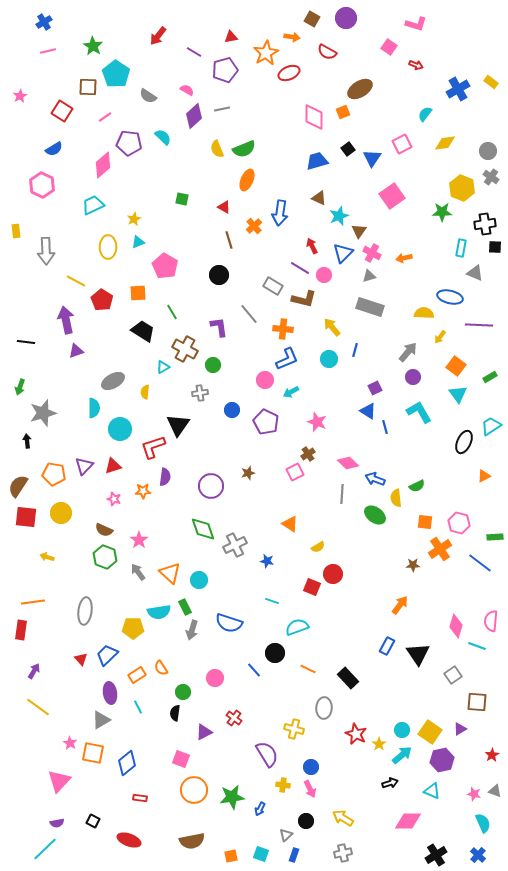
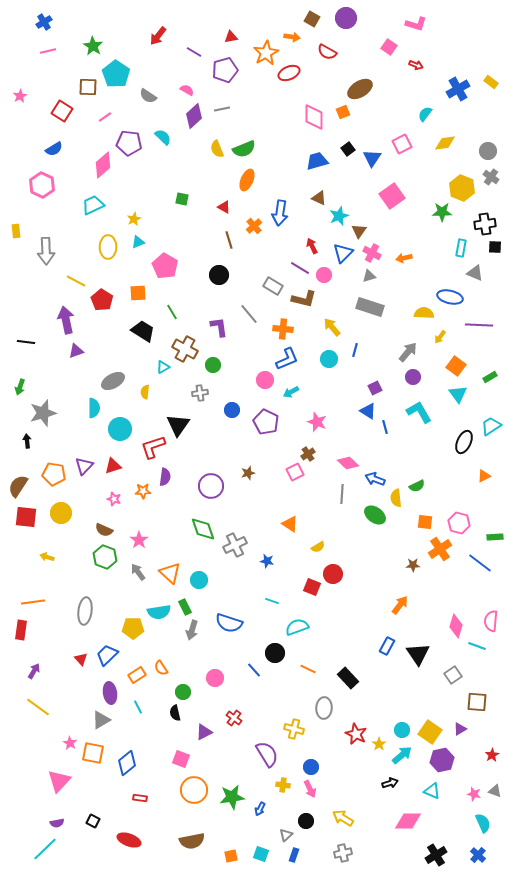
black semicircle at (175, 713): rotated 21 degrees counterclockwise
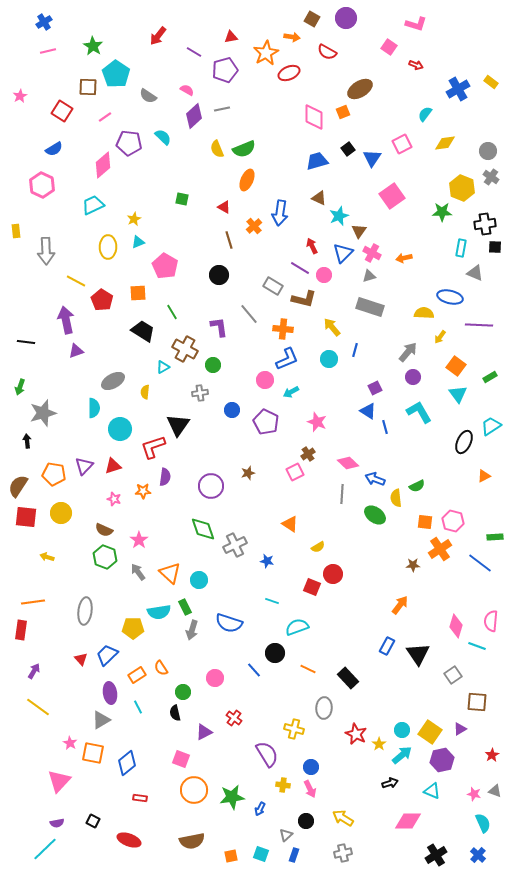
pink hexagon at (459, 523): moved 6 px left, 2 px up
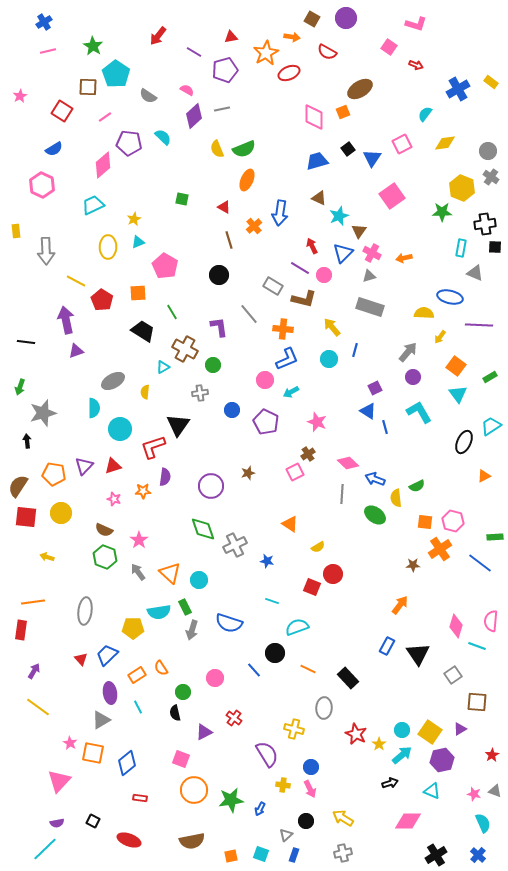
green star at (232, 797): moved 1 px left, 3 px down
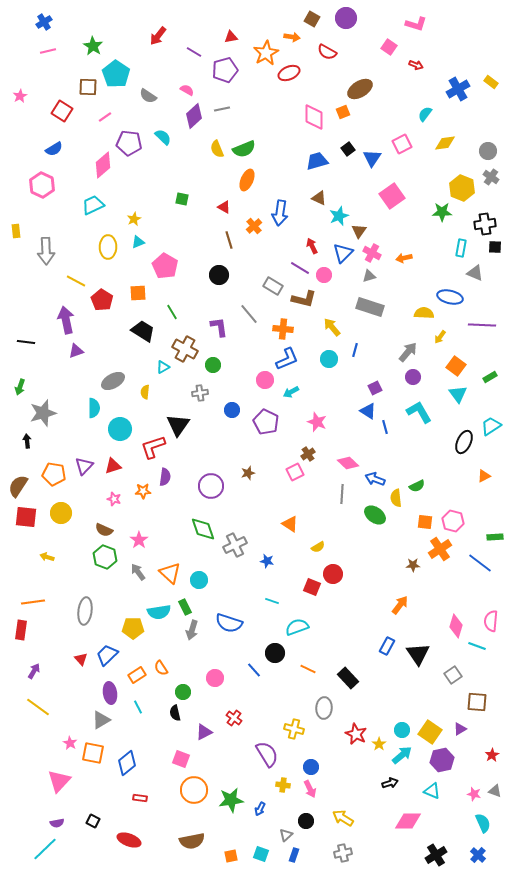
purple line at (479, 325): moved 3 px right
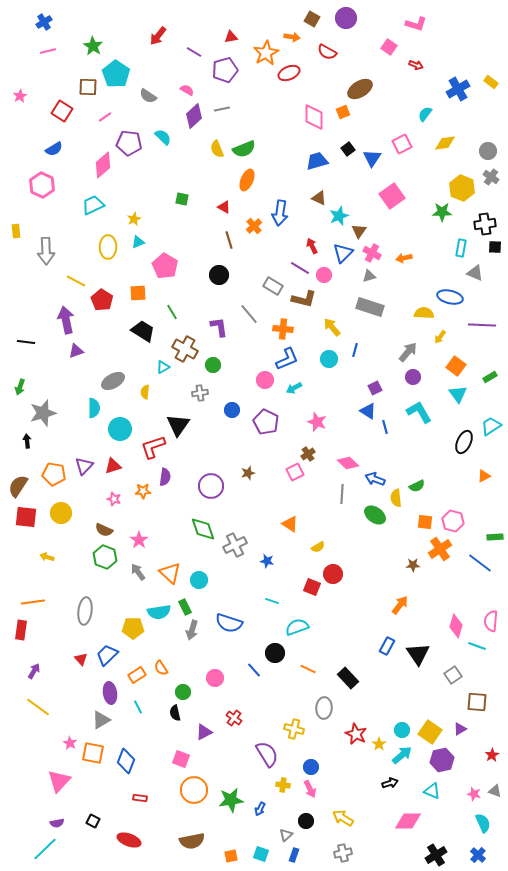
cyan arrow at (291, 392): moved 3 px right, 4 px up
blue diamond at (127, 763): moved 1 px left, 2 px up; rotated 30 degrees counterclockwise
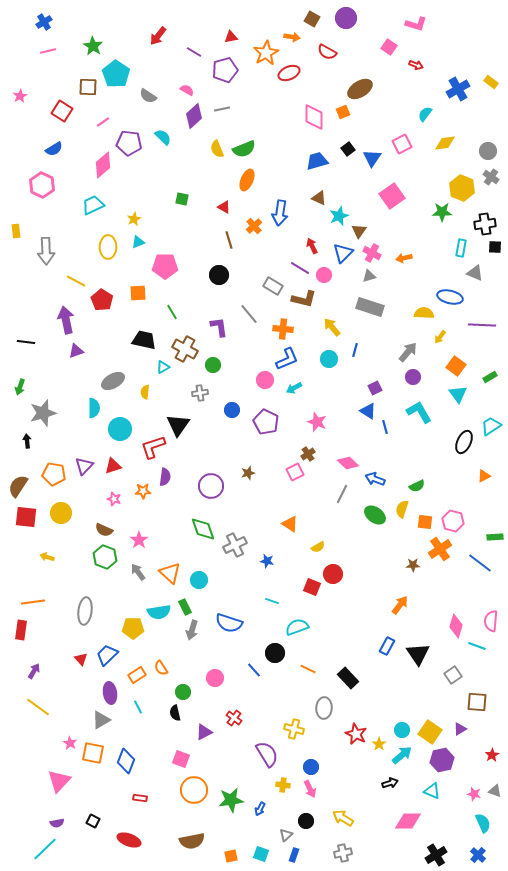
pink line at (105, 117): moved 2 px left, 5 px down
pink pentagon at (165, 266): rotated 30 degrees counterclockwise
black trapezoid at (143, 331): moved 1 px right, 9 px down; rotated 20 degrees counterclockwise
gray line at (342, 494): rotated 24 degrees clockwise
yellow semicircle at (396, 498): moved 6 px right, 11 px down; rotated 24 degrees clockwise
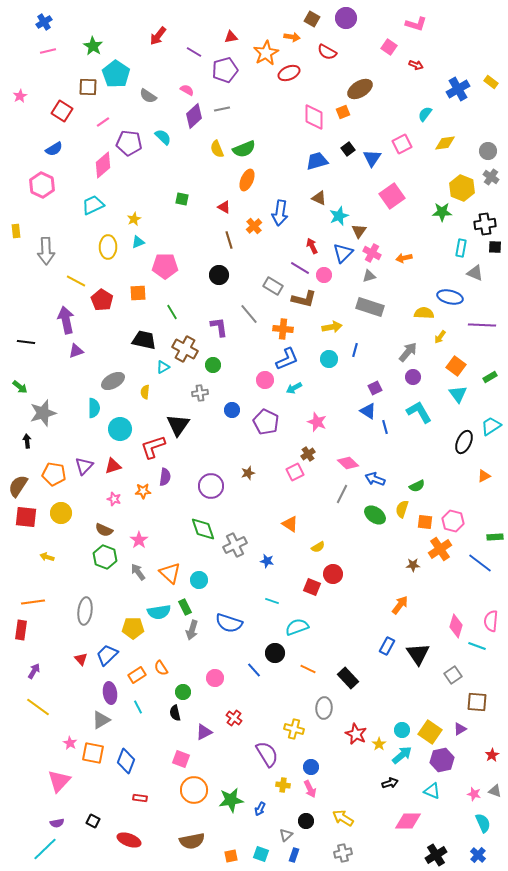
yellow arrow at (332, 327): rotated 120 degrees clockwise
green arrow at (20, 387): rotated 70 degrees counterclockwise
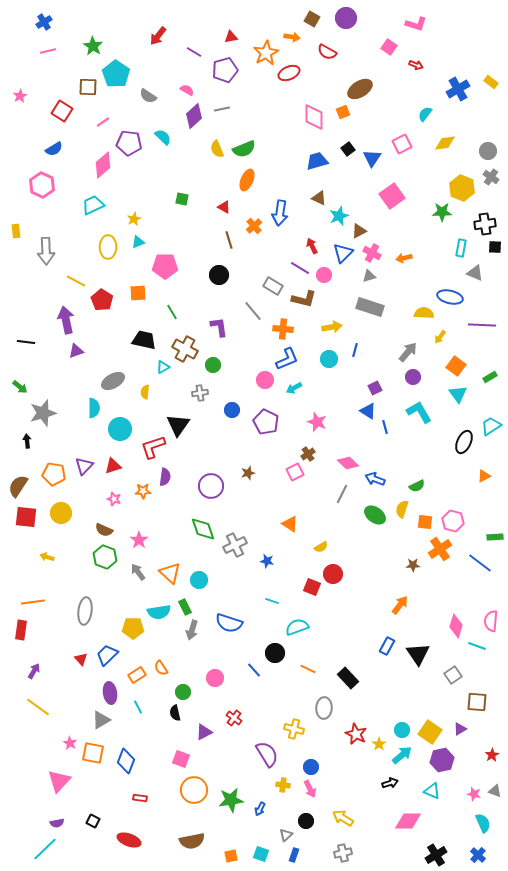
brown triangle at (359, 231): rotated 28 degrees clockwise
gray line at (249, 314): moved 4 px right, 3 px up
yellow semicircle at (318, 547): moved 3 px right
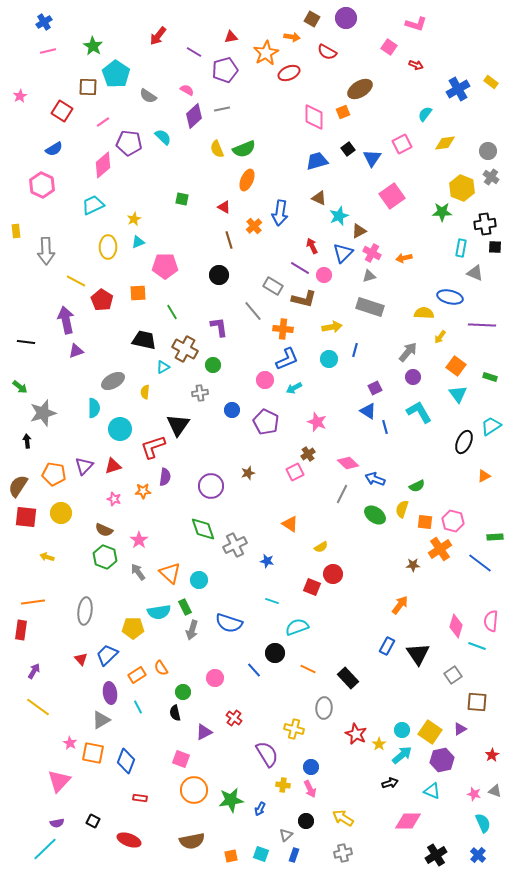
green rectangle at (490, 377): rotated 48 degrees clockwise
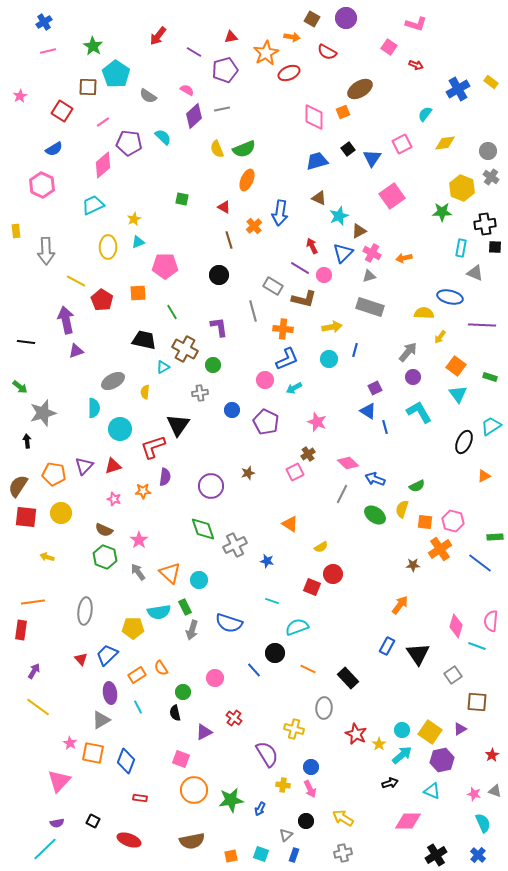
gray line at (253, 311): rotated 25 degrees clockwise
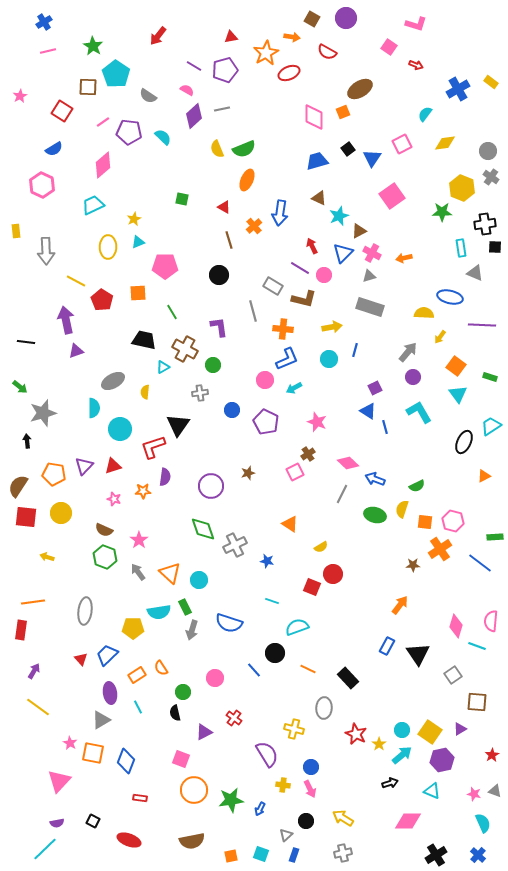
purple line at (194, 52): moved 14 px down
purple pentagon at (129, 143): moved 11 px up
cyan rectangle at (461, 248): rotated 18 degrees counterclockwise
green ellipse at (375, 515): rotated 20 degrees counterclockwise
